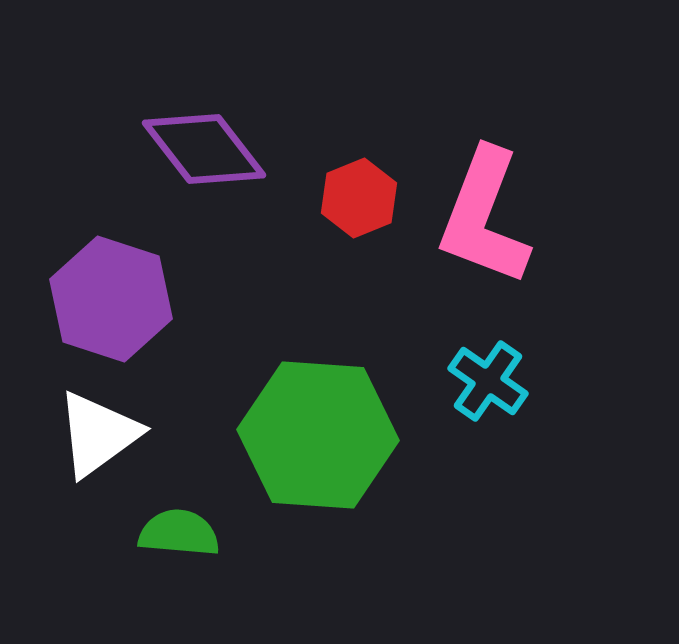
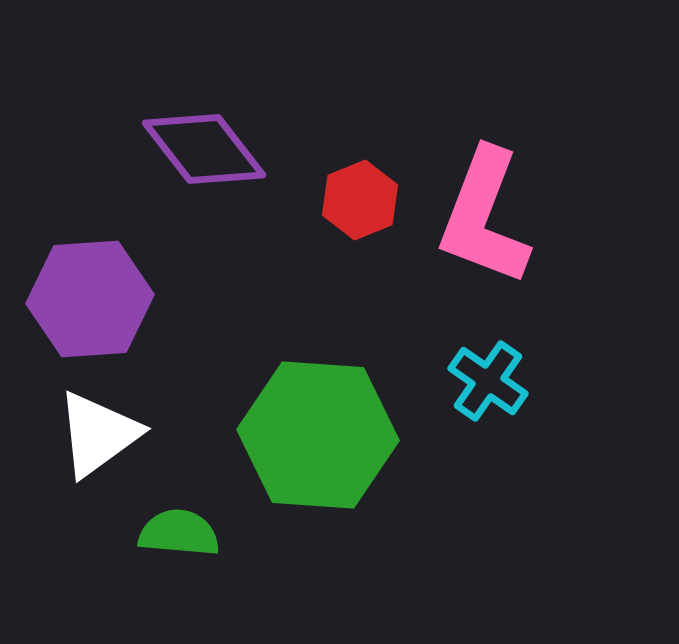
red hexagon: moved 1 px right, 2 px down
purple hexagon: moved 21 px left; rotated 22 degrees counterclockwise
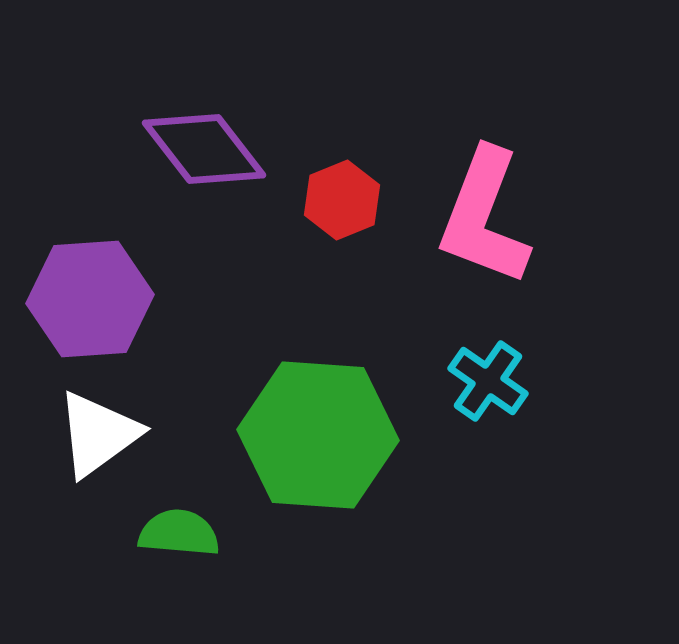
red hexagon: moved 18 px left
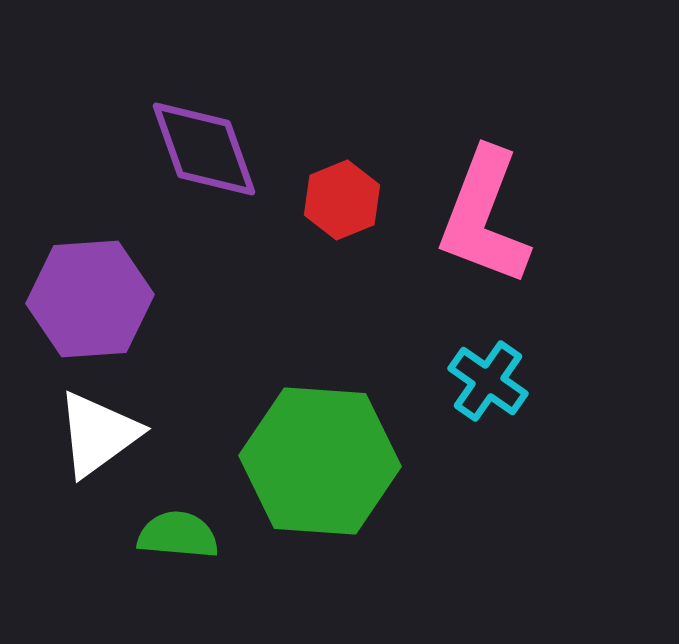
purple diamond: rotated 18 degrees clockwise
green hexagon: moved 2 px right, 26 px down
green semicircle: moved 1 px left, 2 px down
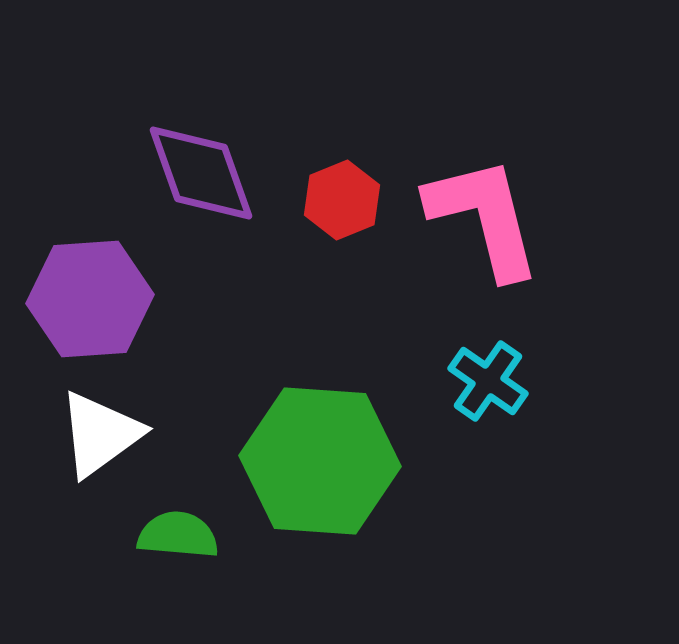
purple diamond: moved 3 px left, 24 px down
pink L-shape: rotated 145 degrees clockwise
white triangle: moved 2 px right
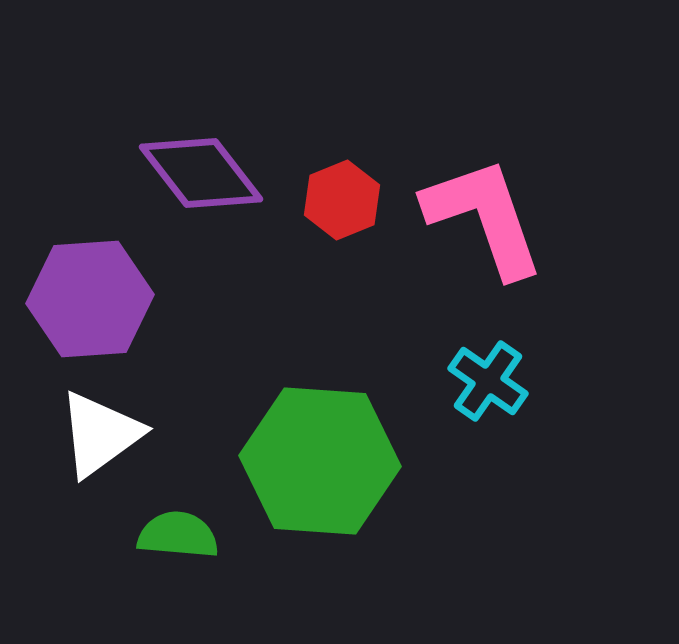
purple diamond: rotated 18 degrees counterclockwise
pink L-shape: rotated 5 degrees counterclockwise
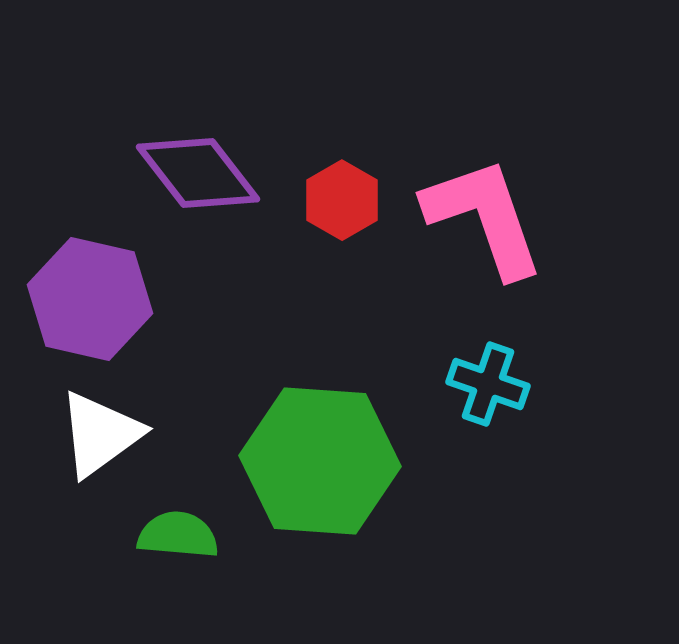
purple diamond: moved 3 px left
red hexagon: rotated 8 degrees counterclockwise
purple hexagon: rotated 17 degrees clockwise
cyan cross: moved 3 px down; rotated 16 degrees counterclockwise
